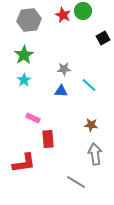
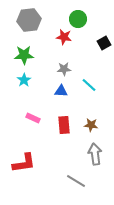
green circle: moved 5 px left, 8 px down
red star: moved 1 px right, 22 px down; rotated 14 degrees counterclockwise
black square: moved 1 px right, 5 px down
green star: rotated 30 degrees clockwise
red rectangle: moved 16 px right, 14 px up
gray line: moved 1 px up
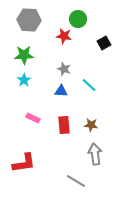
gray hexagon: rotated 10 degrees clockwise
red star: moved 1 px up
gray star: rotated 24 degrees clockwise
